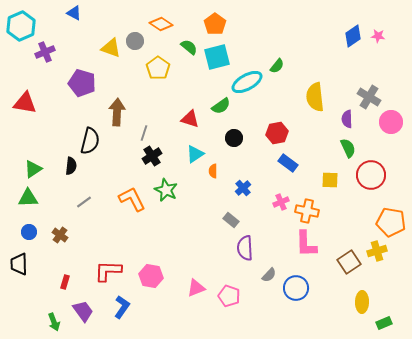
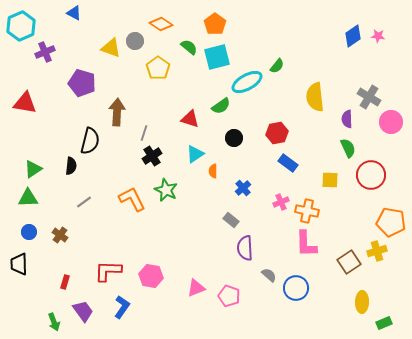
gray semicircle at (269, 275): rotated 91 degrees counterclockwise
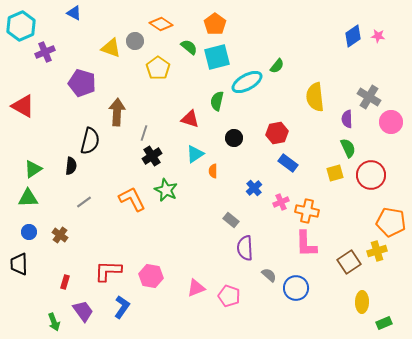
red triangle at (25, 103): moved 2 px left, 3 px down; rotated 20 degrees clockwise
green semicircle at (221, 106): moved 4 px left, 5 px up; rotated 138 degrees clockwise
yellow square at (330, 180): moved 5 px right, 7 px up; rotated 18 degrees counterclockwise
blue cross at (243, 188): moved 11 px right
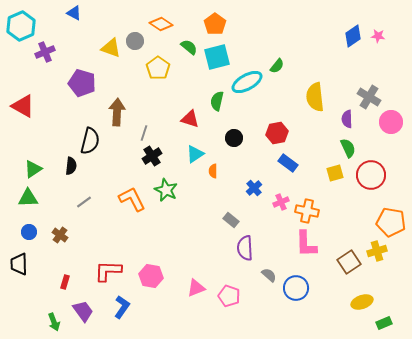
yellow ellipse at (362, 302): rotated 70 degrees clockwise
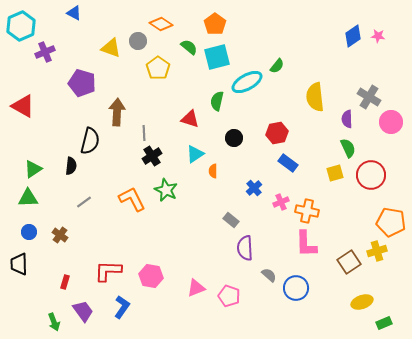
gray circle at (135, 41): moved 3 px right
gray line at (144, 133): rotated 21 degrees counterclockwise
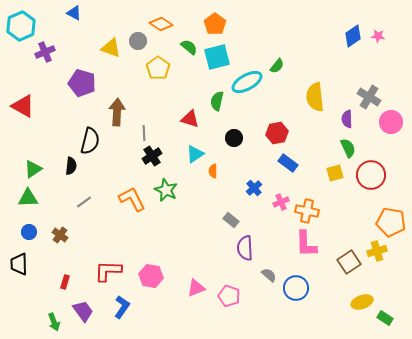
green rectangle at (384, 323): moved 1 px right, 5 px up; rotated 56 degrees clockwise
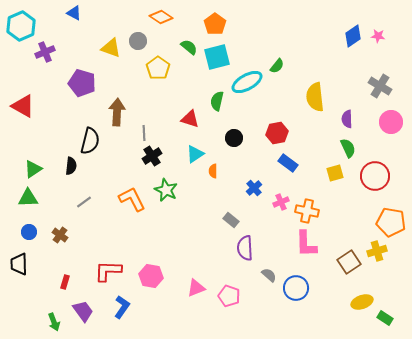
orange diamond at (161, 24): moved 7 px up
gray cross at (369, 97): moved 11 px right, 11 px up
red circle at (371, 175): moved 4 px right, 1 px down
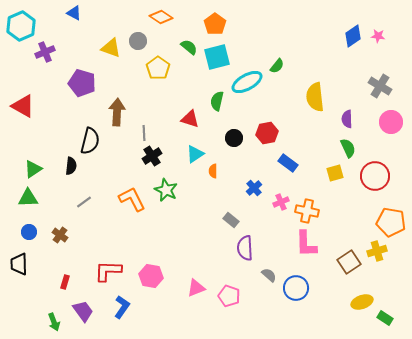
red hexagon at (277, 133): moved 10 px left
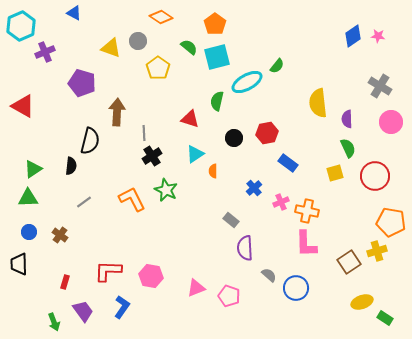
yellow semicircle at (315, 97): moved 3 px right, 6 px down
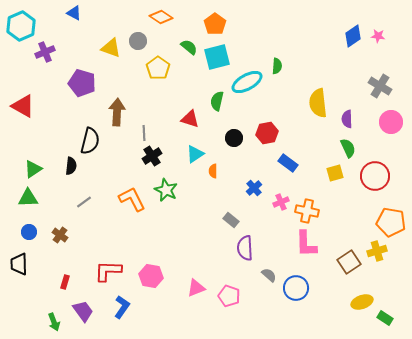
green semicircle at (277, 66): rotated 35 degrees counterclockwise
